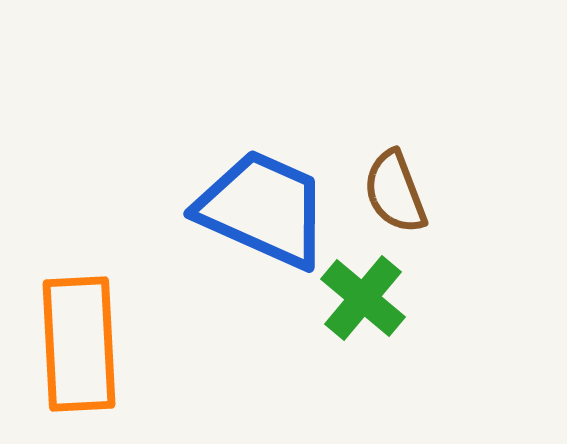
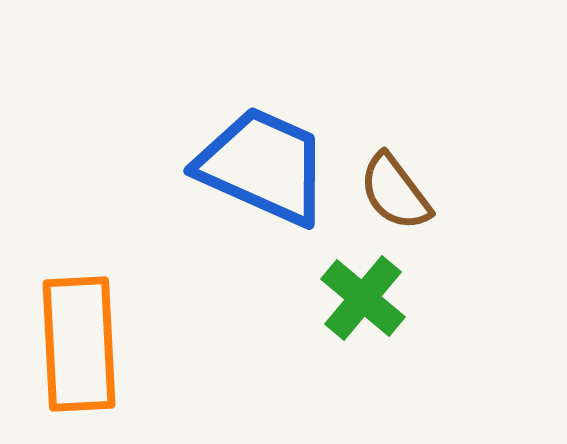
brown semicircle: rotated 16 degrees counterclockwise
blue trapezoid: moved 43 px up
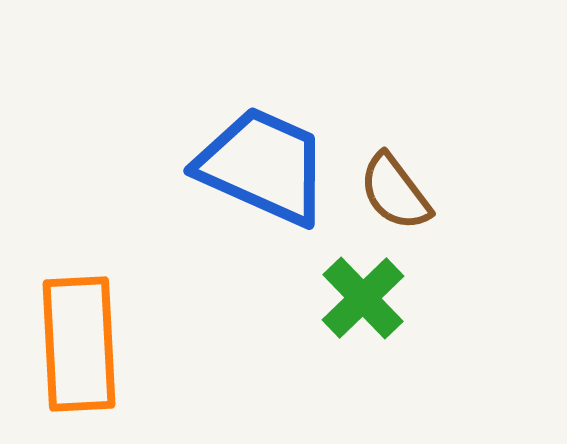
green cross: rotated 6 degrees clockwise
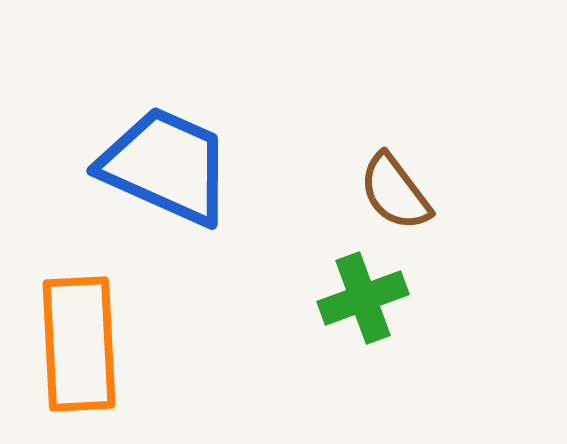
blue trapezoid: moved 97 px left
green cross: rotated 24 degrees clockwise
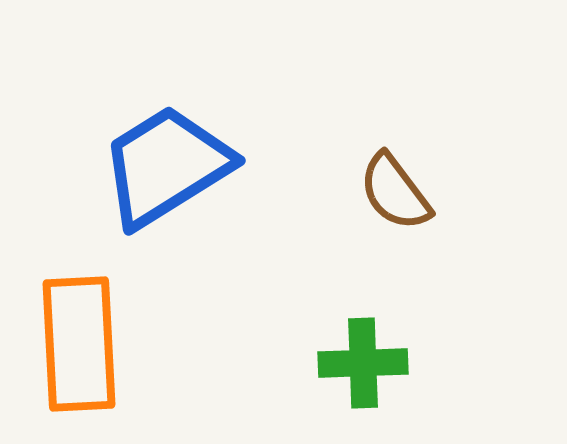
blue trapezoid: rotated 56 degrees counterclockwise
green cross: moved 65 px down; rotated 18 degrees clockwise
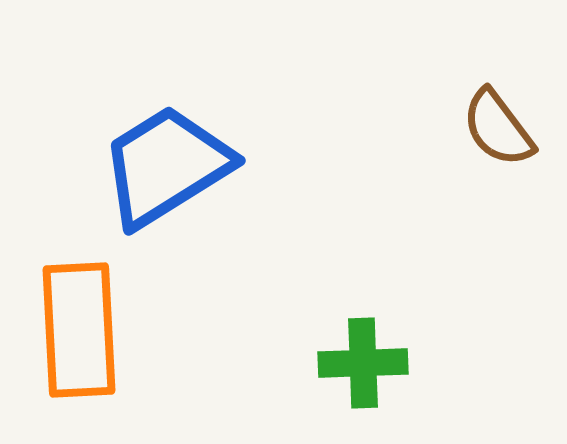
brown semicircle: moved 103 px right, 64 px up
orange rectangle: moved 14 px up
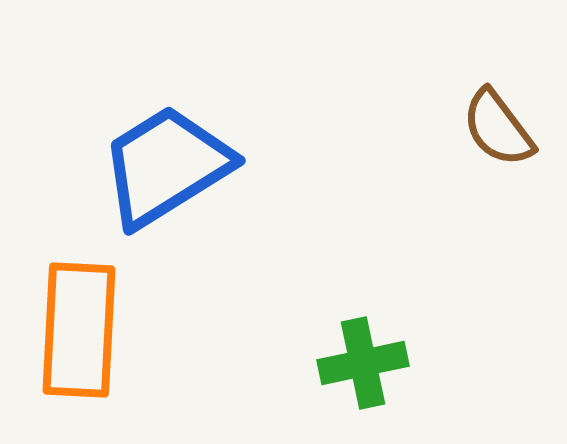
orange rectangle: rotated 6 degrees clockwise
green cross: rotated 10 degrees counterclockwise
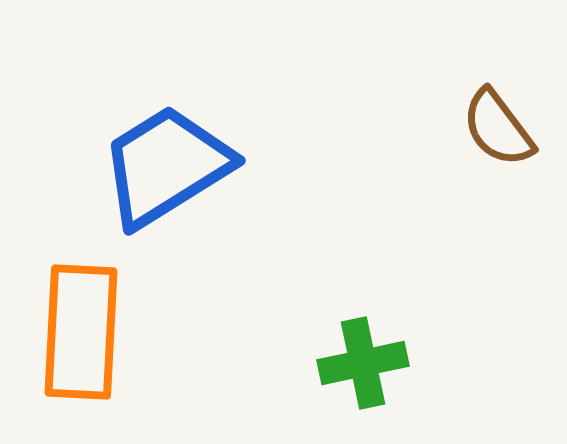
orange rectangle: moved 2 px right, 2 px down
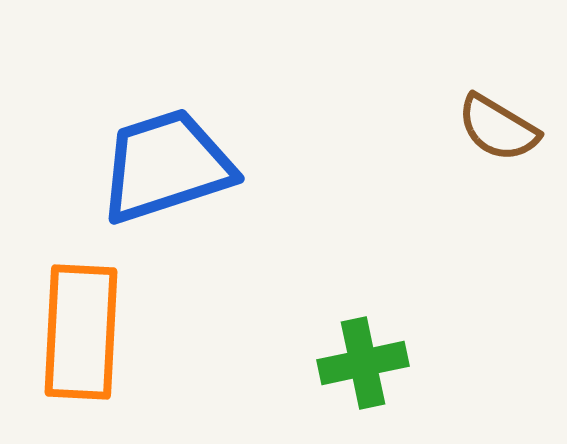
brown semicircle: rotated 22 degrees counterclockwise
blue trapezoid: rotated 14 degrees clockwise
